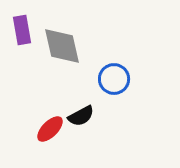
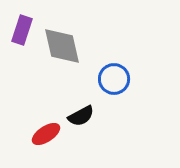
purple rectangle: rotated 28 degrees clockwise
red ellipse: moved 4 px left, 5 px down; rotated 12 degrees clockwise
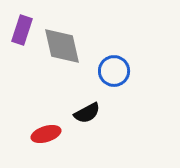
blue circle: moved 8 px up
black semicircle: moved 6 px right, 3 px up
red ellipse: rotated 16 degrees clockwise
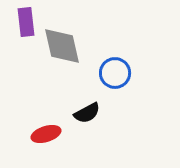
purple rectangle: moved 4 px right, 8 px up; rotated 24 degrees counterclockwise
blue circle: moved 1 px right, 2 px down
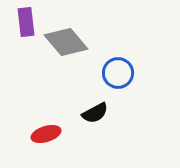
gray diamond: moved 4 px right, 4 px up; rotated 27 degrees counterclockwise
blue circle: moved 3 px right
black semicircle: moved 8 px right
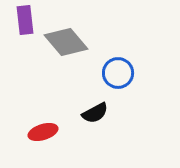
purple rectangle: moved 1 px left, 2 px up
red ellipse: moved 3 px left, 2 px up
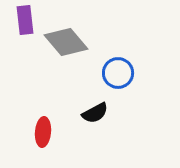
red ellipse: rotated 68 degrees counterclockwise
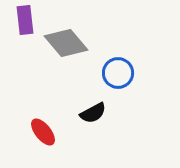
gray diamond: moved 1 px down
black semicircle: moved 2 px left
red ellipse: rotated 44 degrees counterclockwise
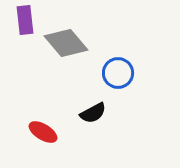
red ellipse: rotated 20 degrees counterclockwise
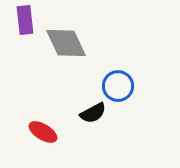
gray diamond: rotated 15 degrees clockwise
blue circle: moved 13 px down
